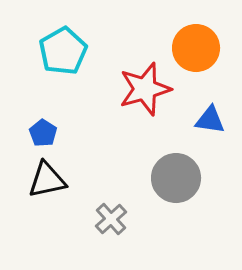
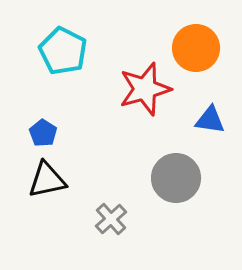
cyan pentagon: rotated 15 degrees counterclockwise
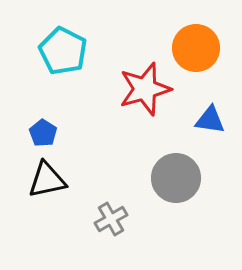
gray cross: rotated 12 degrees clockwise
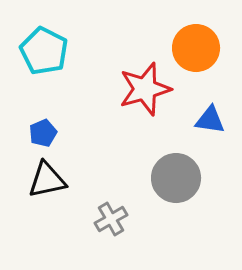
cyan pentagon: moved 19 px left
blue pentagon: rotated 16 degrees clockwise
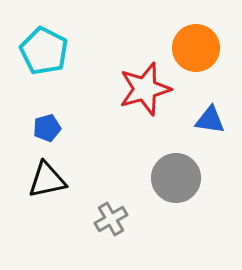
blue pentagon: moved 4 px right, 5 px up; rotated 8 degrees clockwise
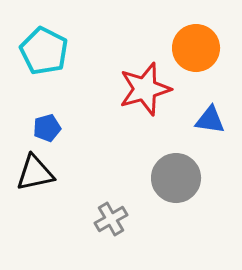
black triangle: moved 12 px left, 7 px up
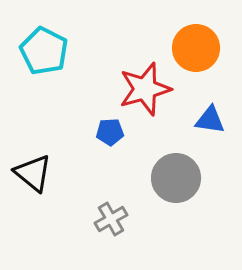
blue pentagon: moved 63 px right, 4 px down; rotated 12 degrees clockwise
black triangle: moved 2 px left; rotated 51 degrees clockwise
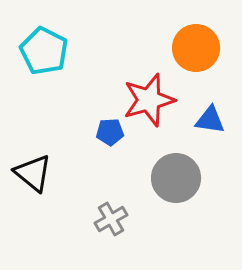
red star: moved 4 px right, 11 px down
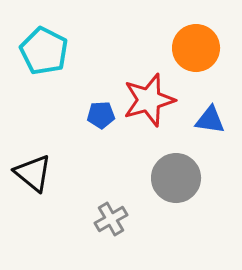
blue pentagon: moved 9 px left, 17 px up
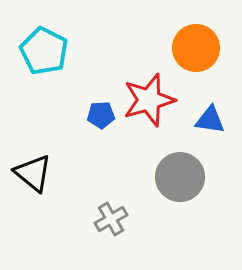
gray circle: moved 4 px right, 1 px up
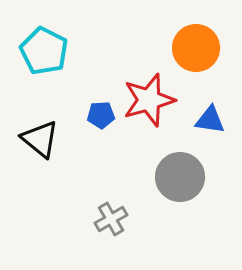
black triangle: moved 7 px right, 34 px up
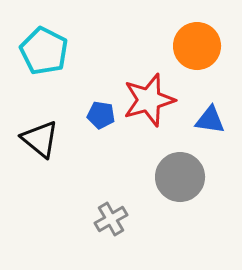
orange circle: moved 1 px right, 2 px up
blue pentagon: rotated 12 degrees clockwise
